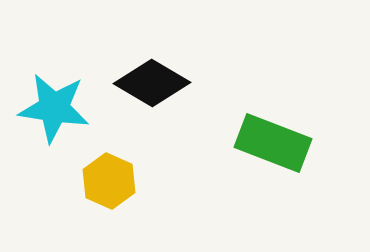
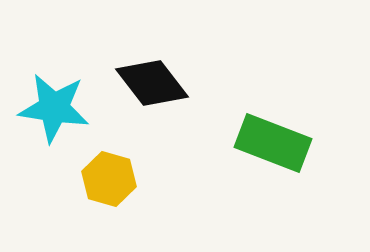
black diamond: rotated 22 degrees clockwise
yellow hexagon: moved 2 px up; rotated 8 degrees counterclockwise
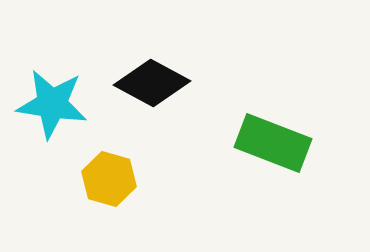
black diamond: rotated 24 degrees counterclockwise
cyan star: moved 2 px left, 4 px up
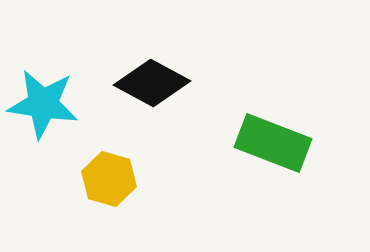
cyan star: moved 9 px left
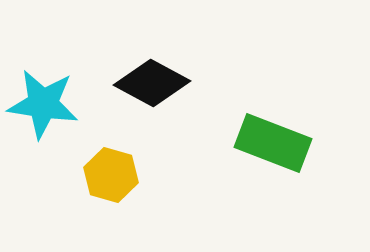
yellow hexagon: moved 2 px right, 4 px up
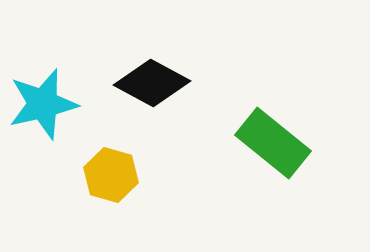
cyan star: rotated 22 degrees counterclockwise
green rectangle: rotated 18 degrees clockwise
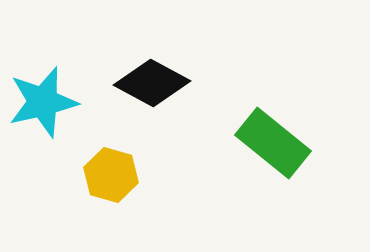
cyan star: moved 2 px up
